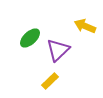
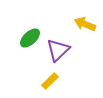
yellow arrow: moved 2 px up
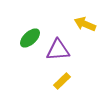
purple triangle: rotated 40 degrees clockwise
yellow rectangle: moved 12 px right
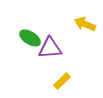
green ellipse: rotated 75 degrees clockwise
purple triangle: moved 8 px left, 2 px up
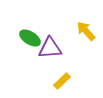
yellow arrow: moved 1 px right, 7 px down; rotated 25 degrees clockwise
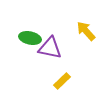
green ellipse: rotated 20 degrees counterclockwise
purple triangle: rotated 15 degrees clockwise
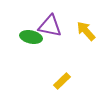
green ellipse: moved 1 px right, 1 px up
purple triangle: moved 22 px up
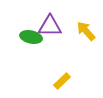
purple triangle: rotated 10 degrees counterclockwise
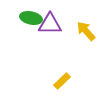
purple triangle: moved 2 px up
green ellipse: moved 19 px up
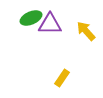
green ellipse: rotated 35 degrees counterclockwise
yellow rectangle: moved 3 px up; rotated 12 degrees counterclockwise
